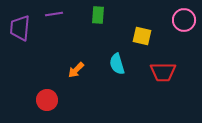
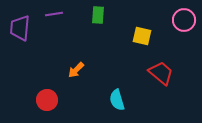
cyan semicircle: moved 36 px down
red trapezoid: moved 2 px left, 1 px down; rotated 140 degrees counterclockwise
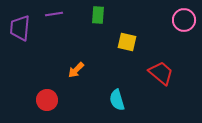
yellow square: moved 15 px left, 6 px down
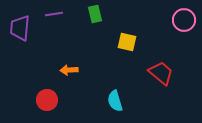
green rectangle: moved 3 px left, 1 px up; rotated 18 degrees counterclockwise
orange arrow: moved 7 px left; rotated 42 degrees clockwise
cyan semicircle: moved 2 px left, 1 px down
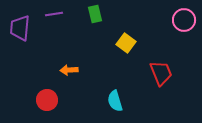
yellow square: moved 1 px left, 1 px down; rotated 24 degrees clockwise
red trapezoid: rotated 28 degrees clockwise
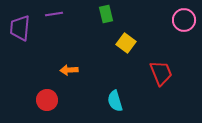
green rectangle: moved 11 px right
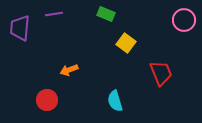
green rectangle: rotated 54 degrees counterclockwise
orange arrow: rotated 18 degrees counterclockwise
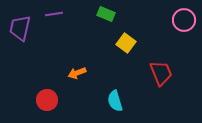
purple trapezoid: rotated 8 degrees clockwise
orange arrow: moved 8 px right, 3 px down
